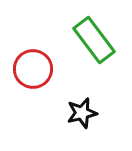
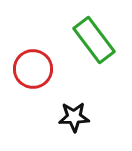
black star: moved 8 px left, 4 px down; rotated 12 degrees clockwise
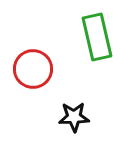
green rectangle: moved 3 px right, 3 px up; rotated 24 degrees clockwise
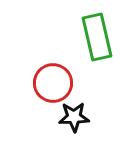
red circle: moved 20 px right, 14 px down
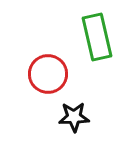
red circle: moved 5 px left, 9 px up
